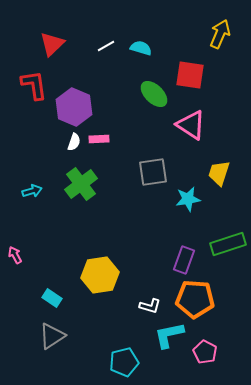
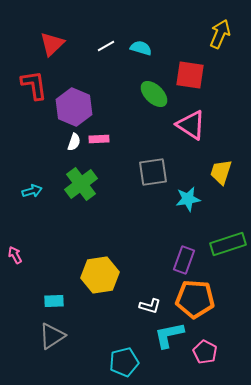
yellow trapezoid: moved 2 px right, 1 px up
cyan rectangle: moved 2 px right, 3 px down; rotated 36 degrees counterclockwise
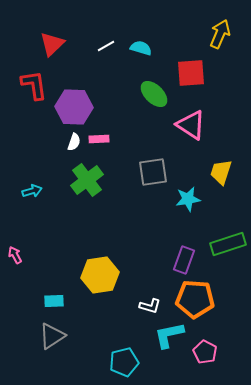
red square: moved 1 px right, 2 px up; rotated 12 degrees counterclockwise
purple hexagon: rotated 21 degrees counterclockwise
green cross: moved 6 px right, 4 px up
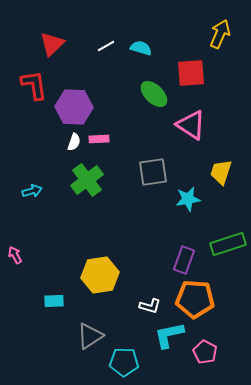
gray triangle: moved 38 px right
cyan pentagon: rotated 16 degrees clockwise
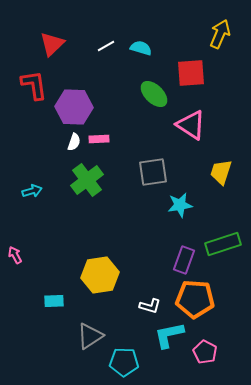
cyan star: moved 8 px left, 6 px down
green rectangle: moved 5 px left
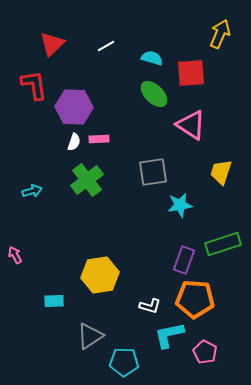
cyan semicircle: moved 11 px right, 10 px down
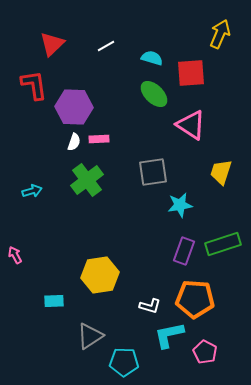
purple rectangle: moved 9 px up
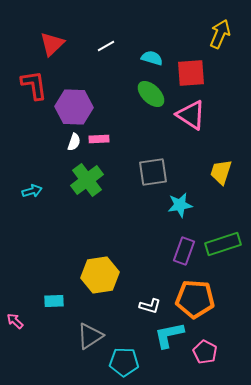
green ellipse: moved 3 px left
pink triangle: moved 10 px up
pink arrow: moved 66 px down; rotated 18 degrees counterclockwise
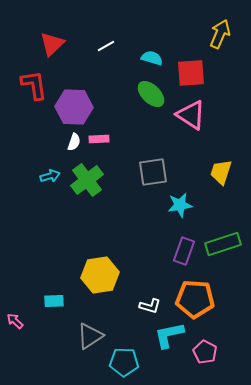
cyan arrow: moved 18 px right, 15 px up
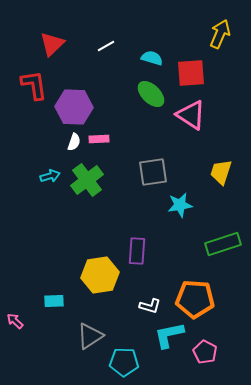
purple rectangle: moved 47 px left; rotated 16 degrees counterclockwise
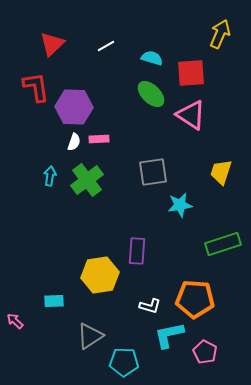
red L-shape: moved 2 px right, 2 px down
cyan arrow: rotated 66 degrees counterclockwise
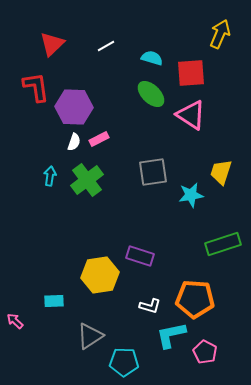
pink rectangle: rotated 24 degrees counterclockwise
cyan star: moved 11 px right, 10 px up
purple rectangle: moved 3 px right, 5 px down; rotated 76 degrees counterclockwise
cyan L-shape: moved 2 px right
